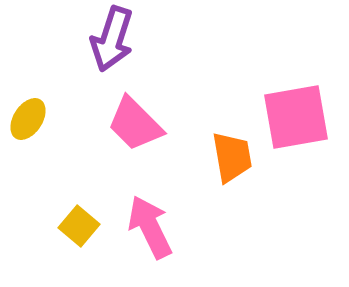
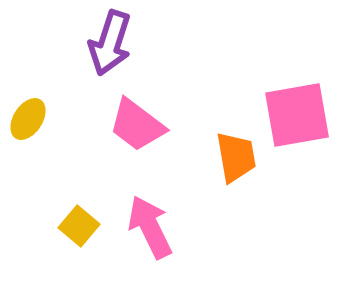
purple arrow: moved 2 px left, 4 px down
pink square: moved 1 px right, 2 px up
pink trapezoid: moved 2 px right, 1 px down; rotated 8 degrees counterclockwise
orange trapezoid: moved 4 px right
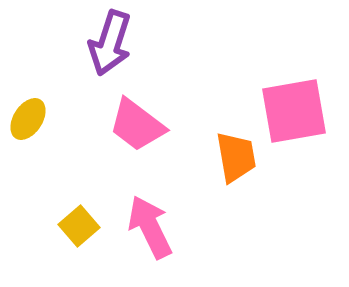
pink square: moved 3 px left, 4 px up
yellow square: rotated 9 degrees clockwise
